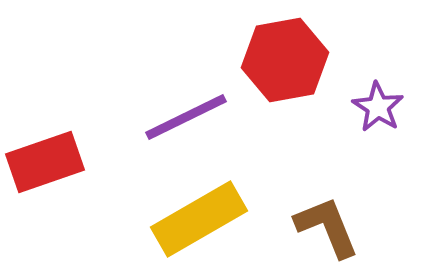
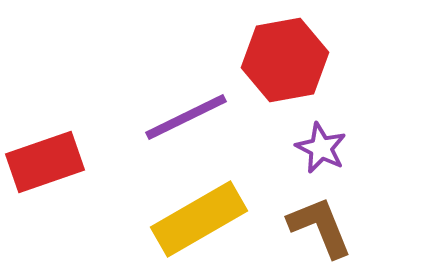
purple star: moved 57 px left, 41 px down; rotated 6 degrees counterclockwise
brown L-shape: moved 7 px left
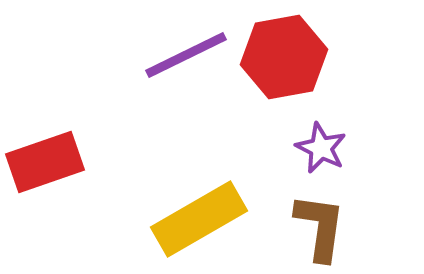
red hexagon: moved 1 px left, 3 px up
purple line: moved 62 px up
brown L-shape: rotated 30 degrees clockwise
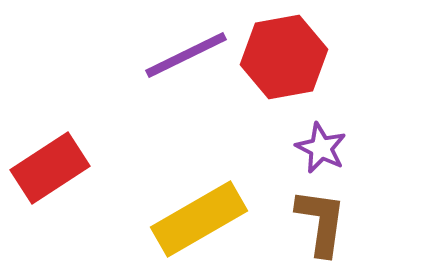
red rectangle: moved 5 px right, 6 px down; rotated 14 degrees counterclockwise
brown L-shape: moved 1 px right, 5 px up
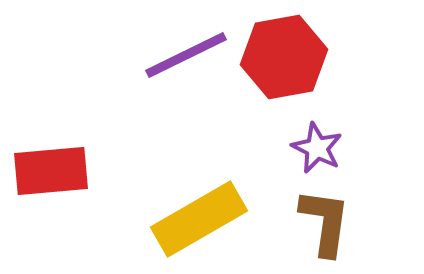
purple star: moved 4 px left
red rectangle: moved 1 px right, 3 px down; rotated 28 degrees clockwise
brown L-shape: moved 4 px right
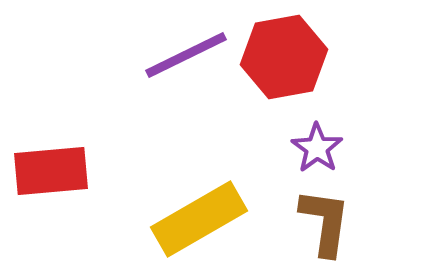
purple star: rotated 9 degrees clockwise
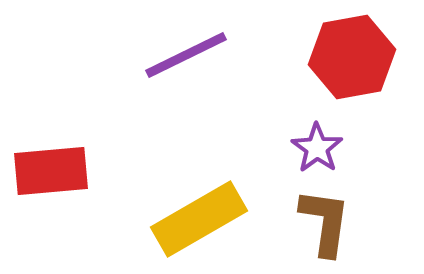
red hexagon: moved 68 px right
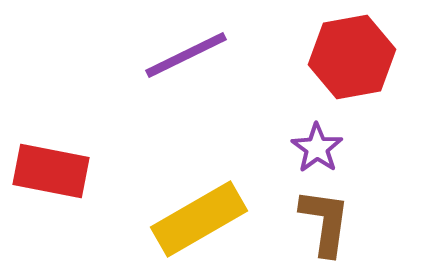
red rectangle: rotated 16 degrees clockwise
